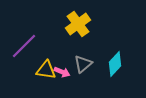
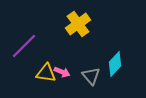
gray triangle: moved 8 px right, 12 px down; rotated 30 degrees counterclockwise
yellow triangle: moved 3 px down
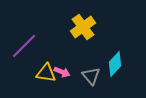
yellow cross: moved 5 px right, 3 px down
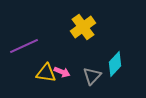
purple line: rotated 20 degrees clockwise
gray triangle: moved 1 px right; rotated 24 degrees clockwise
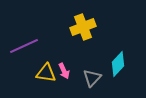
yellow cross: rotated 15 degrees clockwise
cyan diamond: moved 3 px right
pink arrow: moved 2 px right, 1 px up; rotated 42 degrees clockwise
gray triangle: moved 2 px down
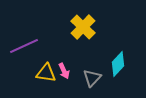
yellow cross: rotated 25 degrees counterclockwise
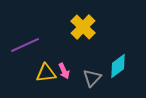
purple line: moved 1 px right, 1 px up
cyan diamond: moved 2 px down; rotated 10 degrees clockwise
yellow triangle: rotated 15 degrees counterclockwise
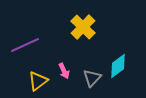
yellow triangle: moved 8 px left, 8 px down; rotated 30 degrees counterclockwise
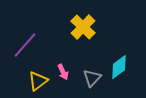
purple line: rotated 24 degrees counterclockwise
cyan diamond: moved 1 px right, 1 px down
pink arrow: moved 1 px left, 1 px down
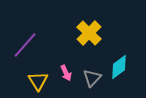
yellow cross: moved 6 px right, 6 px down
pink arrow: moved 3 px right, 1 px down
yellow triangle: rotated 25 degrees counterclockwise
